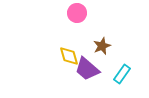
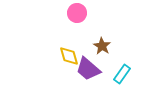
brown star: rotated 18 degrees counterclockwise
purple trapezoid: moved 1 px right
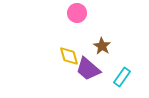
cyan rectangle: moved 3 px down
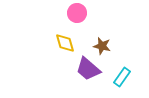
brown star: rotated 18 degrees counterclockwise
yellow diamond: moved 4 px left, 13 px up
